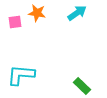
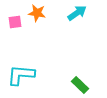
green rectangle: moved 2 px left, 1 px up
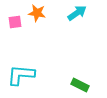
green rectangle: rotated 18 degrees counterclockwise
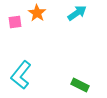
orange star: rotated 24 degrees clockwise
cyan L-shape: rotated 56 degrees counterclockwise
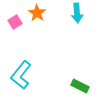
cyan arrow: rotated 120 degrees clockwise
pink square: rotated 24 degrees counterclockwise
green rectangle: moved 1 px down
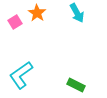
cyan arrow: rotated 24 degrees counterclockwise
cyan L-shape: rotated 16 degrees clockwise
green rectangle: moved 4 px left, 1 px up
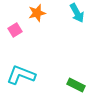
orange star: rotated 24 degrees clockwise
pink square: moved 8 px down
cyan L-shape: rotated 56 degrees clockwise
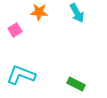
orange star: moved 2 px right, 1 px up; rotated 18 degrees clockwise
green rectangle: moved 1 px up
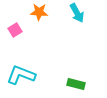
green rectangle: rotated 12 degrees counterclockwise
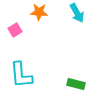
cyan L-shape: rotated 116 degrees counterclockwise
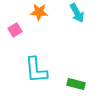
cyan L-shape: moved 15 px right, 5 px up
